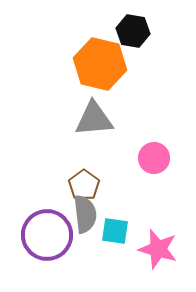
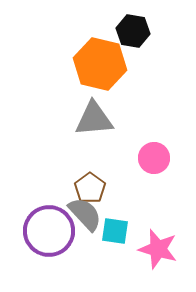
brown pentagon: moved 6 px right, 3 px down
gray semicircle: rotated 36 degrees counterclockwise
purple circle: moved 2 px right, 4 px up
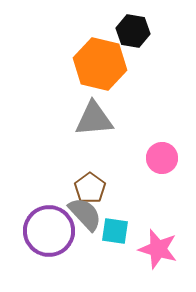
pink circle: moved 8 px right
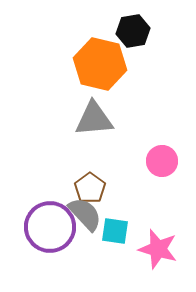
black hexagon: rotated 20 degrees counterclockwise
pink circle: moved 3 px down
purple circle: moved 1 px right, 4 px up
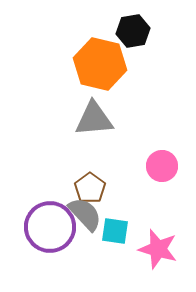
pink circle: moved 5 px down
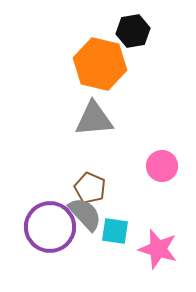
brown pentagon: rotated 12 degrees counterclockwise
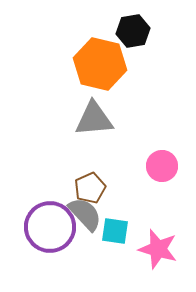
brown pentagon: rotated 24 degrees clockwise
